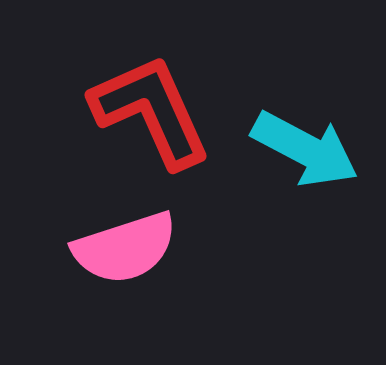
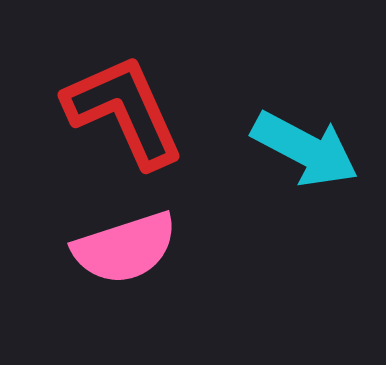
red L-shape: moved 27 px left
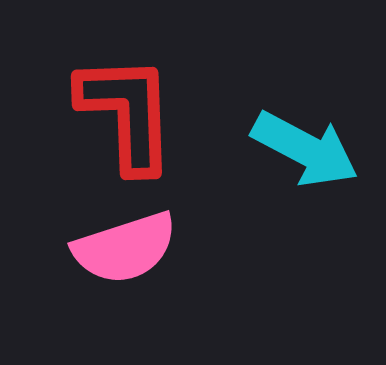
red L-shape: moved 3 px right, 2 px down; rotated 22 degrees clockwise
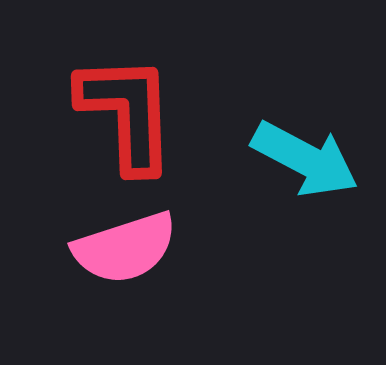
cyan arrow: moved 10 px down
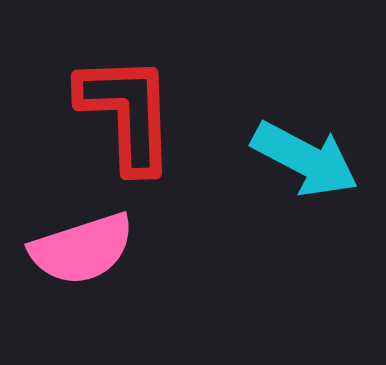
pink semicircle: moved 43 px left, 1 px down
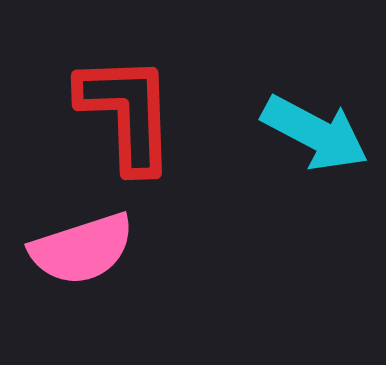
cyan arrow: moved 10 px right, 26 px up
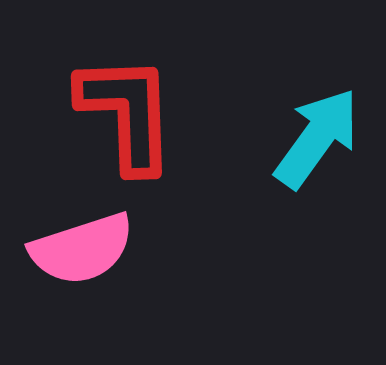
cyan arrow: moved 2 px right, 5 px down; rotated 82 degrees counterclockwise
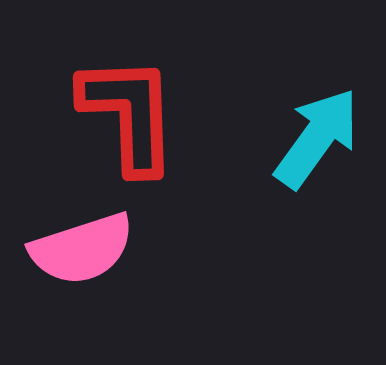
red L-shape: moved 2 px right, 1 px down
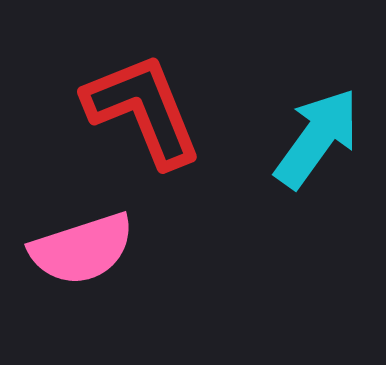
red L-shape: moved 14 px right, 4 px up; rotated 20 degrees counterclockwise
